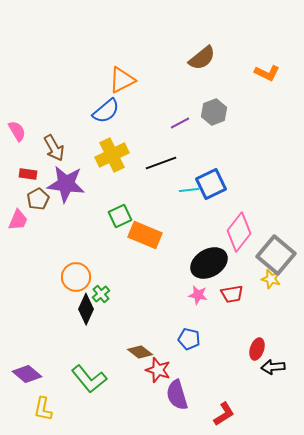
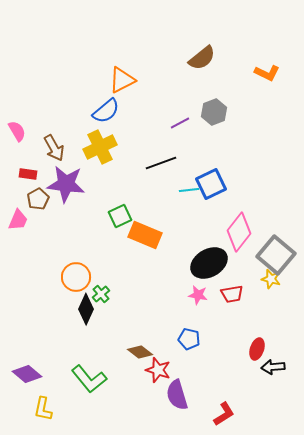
yellow cross: moved 12 px left, 8 px up
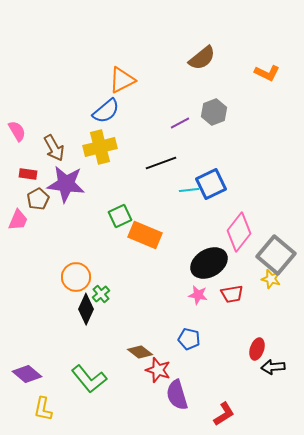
yellow cross: rotated 12 degrees clockwise
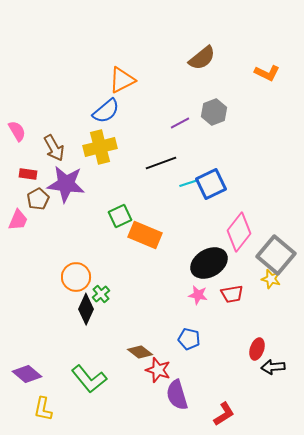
cyan line: moved 7 px up; rotated 12 degrees counterclockwise
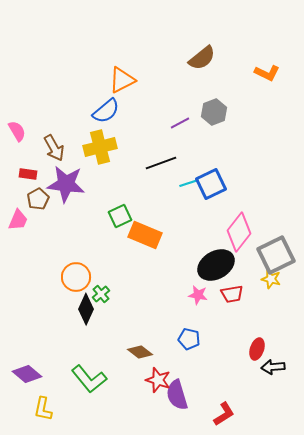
gray square: rotated 24 degrees clockwise
black ellipse: moved 7 px right, 2 px down
red star: moved 10 px down
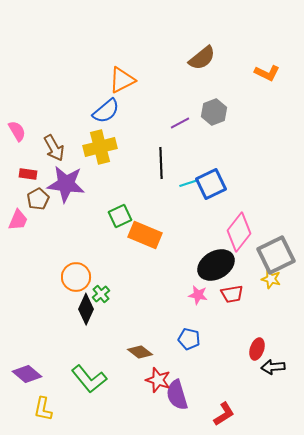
black line: rotated 72 degrees counterclockwise
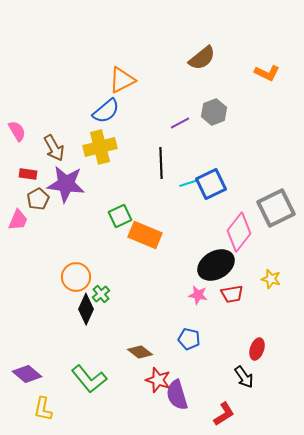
gray square: moved 47 px up
black arrow: moved 29 px left, 10 px down; rotated 120 degrees counterclockwise
